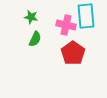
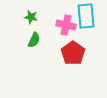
green semicircle: moved 1 px left, 1 px down
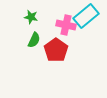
cyan rectangle: rotated 55 degrees clockwise
red pentagon: moved 17 px left, 3 px up
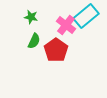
pink cross: rotated 24 degrees clockwise
green semicircle: moved 1 px down
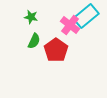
pink cross: moved 4 px right
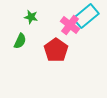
green semicircle: moved 14 px left
